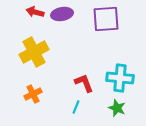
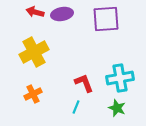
cyan cross: rotated 16 degrees counterclockwise
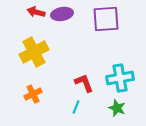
red arrow: moved 1 px right
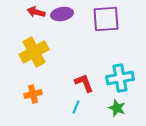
orange cross: rotated 12 degrees clockwise
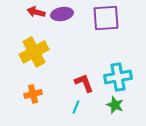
purple square: moved 1 px up
cyan cross: moved 2 px left, 1 px up
green star: moved 2 px left, 3 px up
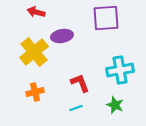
purple ellipse: moved 22 px down
yellow cross: rotated 12 degrees counterclockwise
cyan cross: moved 2 px right, 7 px up
red L-shape: moved 4 px left
orange cross: moved 2 px right, 2 px up
cyan line: moved 1 px down; rotated 48 degrees clockwise
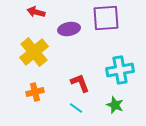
purple ellipse: moved 7 px right, 7 px up
cyan line: rotated 56 degrees clockwise
